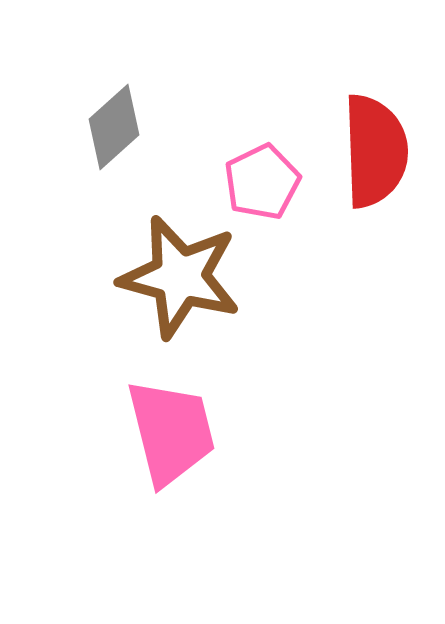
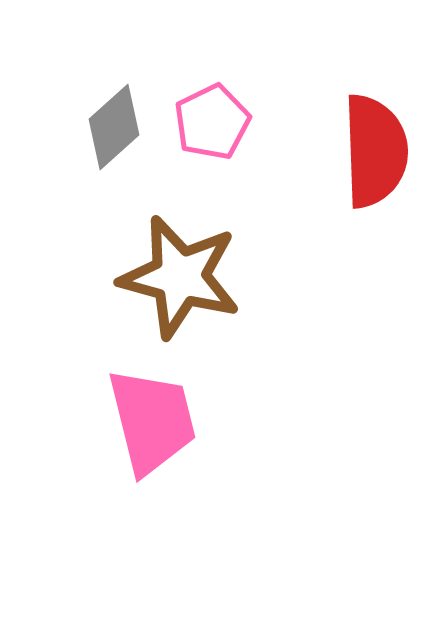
pink pentagon: moved 50 px left, 60 px up
pink trapezoid: moved 19 px left, 11 px up
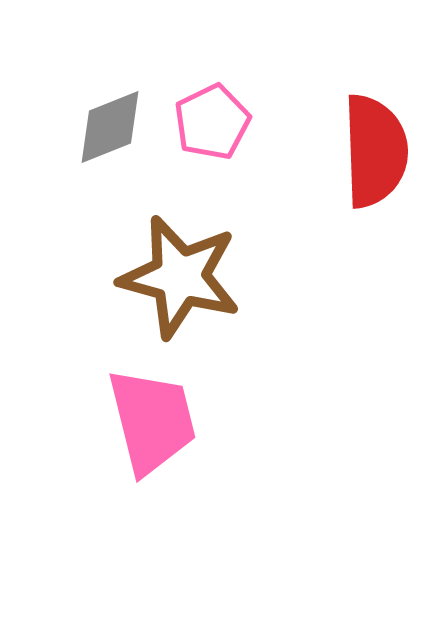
gray diamond: moved 4 px left; rotated 20 degrees clockwise
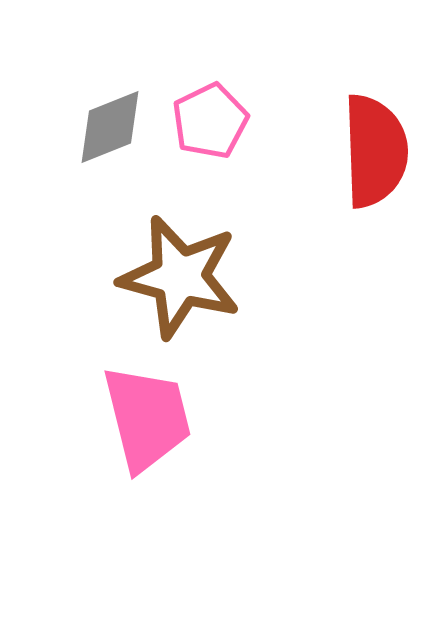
pink pentagon: moved 2 px left, 1 px up
pink trapezoid: moved 5 px left, 3 px up
